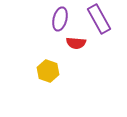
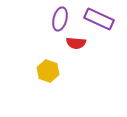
purple rectangle: rotated 36 degrees counterclockwise
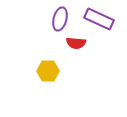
yellow hexagon: rotated 20 degrees counterclockwise
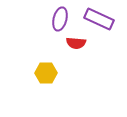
yellow hexagon: moved 2 px left, 2 px down
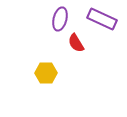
purple rectangle: moved 3 px right
red semicircle: rotated 54 degrees clockwise
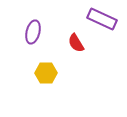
purple ellipse: moved 27 px left, 13 px down
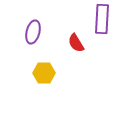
purple rectangle: rotated 68 degrees clockwise
yellow hexagon: moved 2 px left
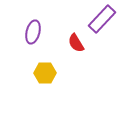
purple rectangle: rotated 40 degrees clockwise
yellow hexagon: moved 1 px right
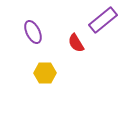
purple rectangle: moved 1 px right, 1 px down; rotated 8 degrees clockwise
purple ellipse: rotated 40 degrees counterclockwise
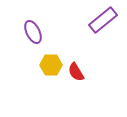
red semicircle: moved 29 px down
yellow hexagon: moved 6 px right, 8 px up
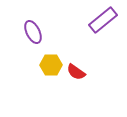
red semicircle: rotated 24 degrees counterclockwise
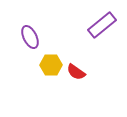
purple rectangle: moved 1 px left, 5 px down
purple ellipse: moved 3 px left, 5 px down
